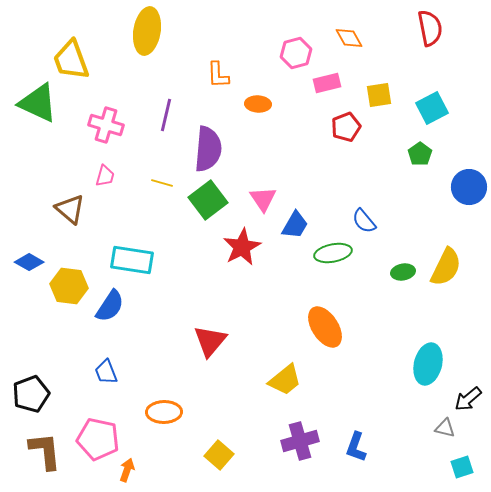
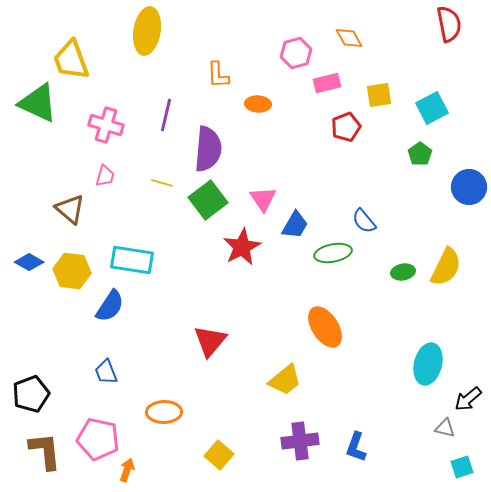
red semicircle at (430, 28): moved 19 px right, 4 px up
yellow hexagon at (69, 286): moved 3 px right, 15 px up
purple cross at (300, 441): rotated 9 degrees clockwise
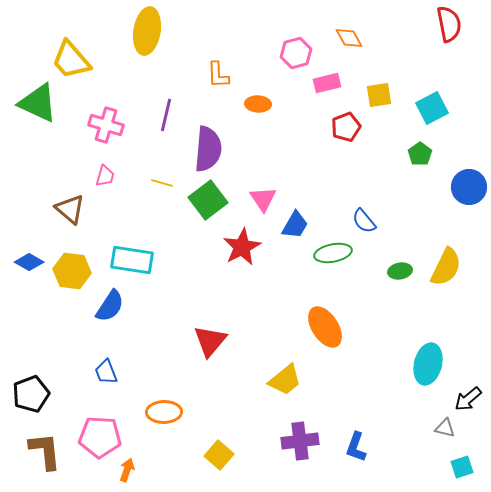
yellow trapezoid at (71, 60): rotated 21 degrees counterclockwise
green ellipse at (403, 272): moved 3 px left, 1 px up
pink pentagon at (98, 439): moved 2 px right, 2 px up; rotated 9 degrees counterclockwise
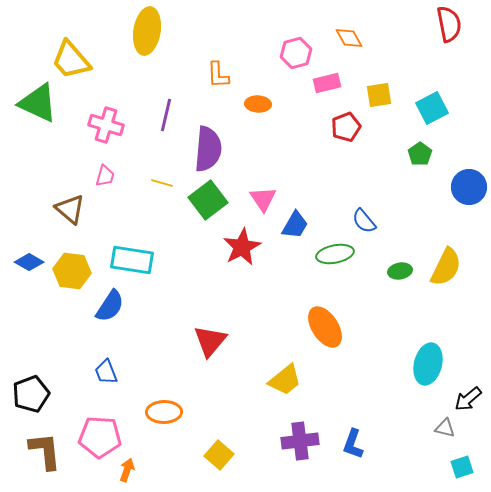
green ellipse at (333, 253): moved 2 px right, 1 px down
blue L-shape at (356, 447): moved 3 px left, 3 px up
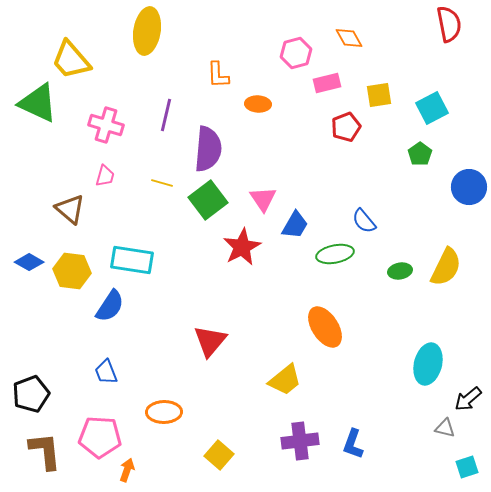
cyan square at (462, 467): moved 5 px right
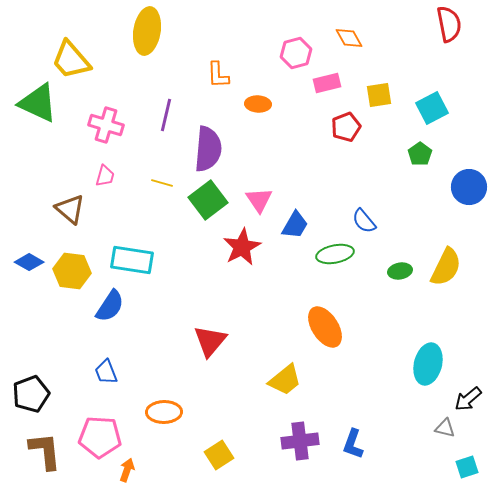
pink triangle at (263, 199): moved 4 px left, 1 px down
yellow square at (219, 455): rotated 16 degrees clockwise
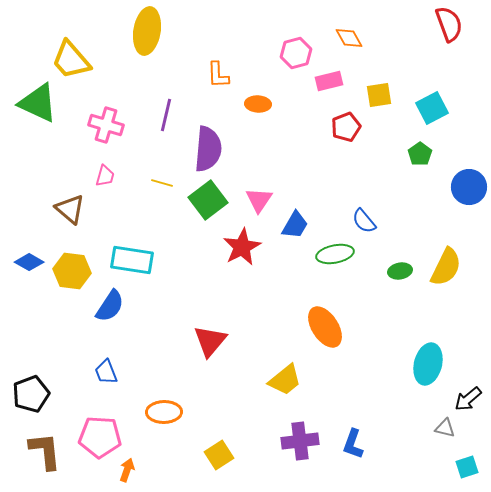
red semicircle at (449, 24): rotated 9 degrees counterclockwise
pink rectangle at (327, 83): moved 2 px right, 2 px up
pink triangle at (259, 200): rotated 8 degrees clockwise
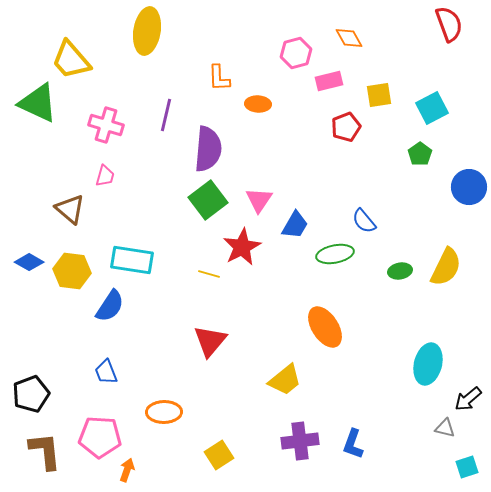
orange L-shape at (218, 75): moved 1 px right, 3 px down
yellow line at (162, 183): moved 47 px right, 91 px down
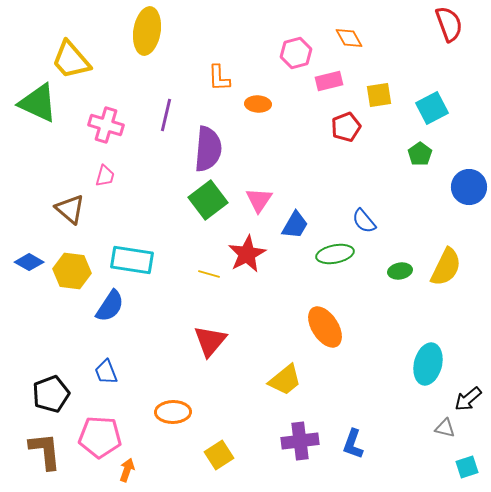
red star at (242, 247): moved 5 px right, 7 px down
black pentagon at (31, 394): moved 20 px right
orange ellipse at (164, 412): moved 9 px right
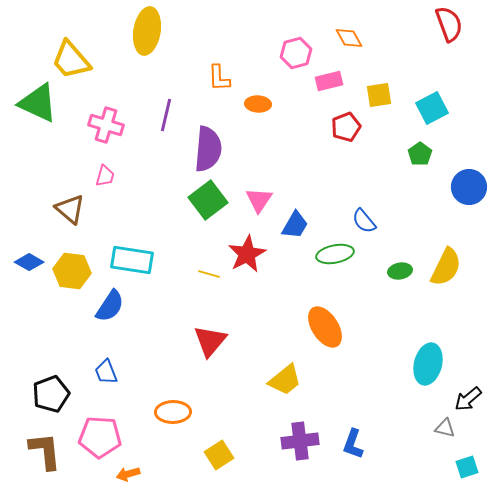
orange arrow at (127, 470): moved 1 px right, 4 px down; rotated 125 degrees counterclockwise
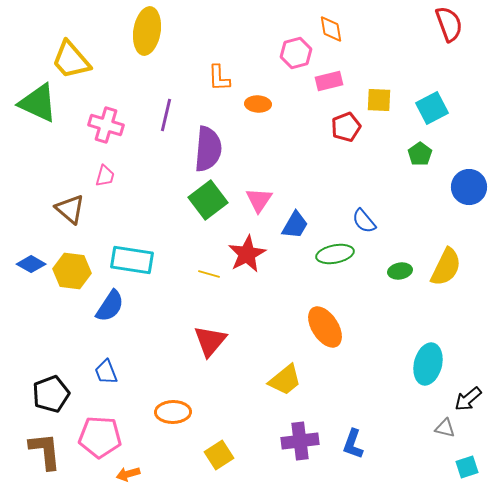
orange diamond at (349, 38): moved 18 px left, 9 px up; rotated 20 degrees clockwise
yellow square at (379, 95): moved 5 px down; rotated 12 degrees clockwise
blue diamond at (29, 262): moved 2 px right, 2 px down
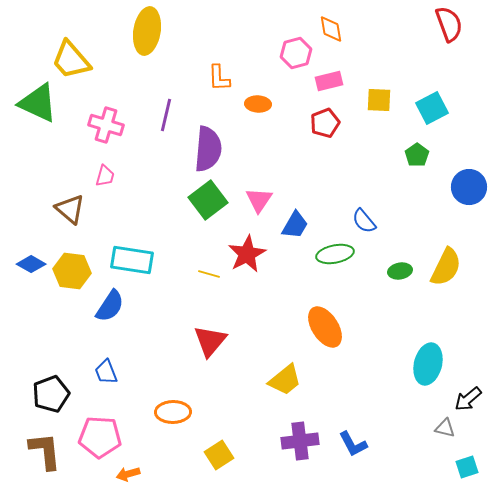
red pentagon at (346, 127): moved 21 px left, 4 px up
green pentagon at (420, 154): moved 3 px left, 1 px down
blue L-shape at (353, 444): rotated 48 degrees counterclockwise
